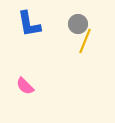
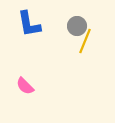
gray circle: moved 1 px left, 2 px down
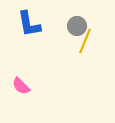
pink semicircle: moved 4 px left
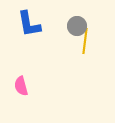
yellow line: rotated 15 degrees counterclockwise
pink semicircle: rotated 30 degrees clockwise
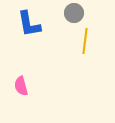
gray circle: moved 3 px left, 13 px up
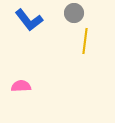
blue L-shape: moved 4 px up; rotated 28 degrees counterclockwise
pink semicircle: rotated 102 degrees clockwise
